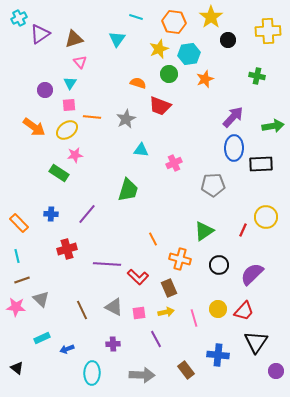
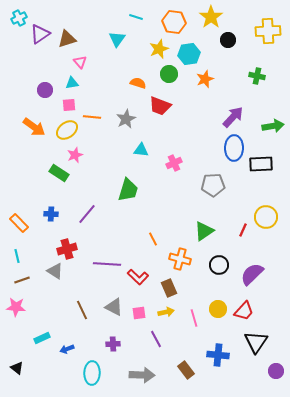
brown triangle at (74, 39): moved 7 px left
cyan triangle at (70, 83): moved 2 px right; rotated 48 degrees clockwise
pink star at (75, 155): rotated 14 degrees counterclockwise
gray triangle at (41, 299): moved 14 px right, 28 px up; rotated 12 degrees counterclockwise
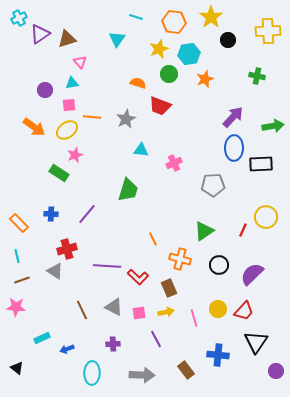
purple line at (107, 264): moved 2 px down
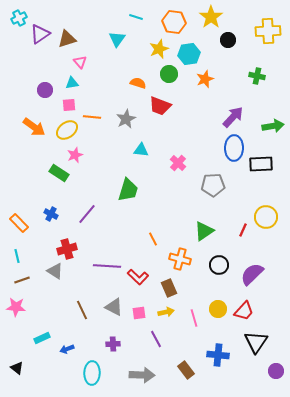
pink cross at (174, 163): moved 4 px right; rotated 21 degrees counterclockwise
blue cross at (51, 214): rotated 24 degrees clockwise
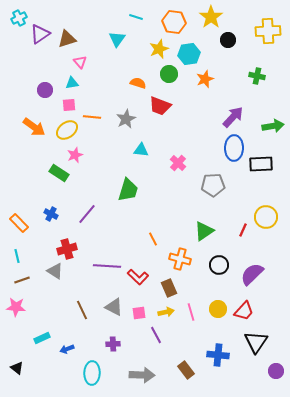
pink line at (194, 318): moved 3 px left, 6 px up
purple line at (156, 339): moved 4 px up
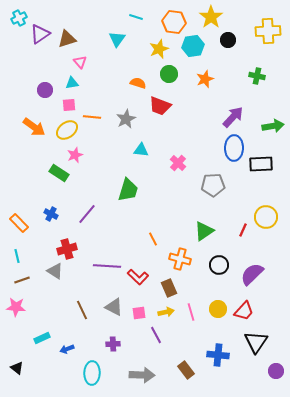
cyan hexagon at (189, 54): moved 4 px right, 8 px up
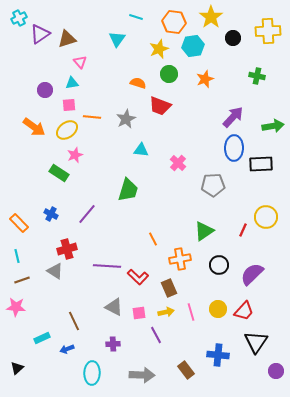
black circle at (228, 40): moved 5 px right, 2 px up
orange cross at (180, 259): rotated 25 degrees counterclockwise
brown line at (82, 310): moved 8 px left, 11 px down
black triangle at (17, 368): rotated 40 degrees clockwise
